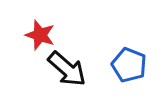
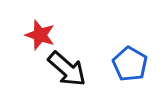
blue pentagon: moved 1 px right, 1 px up; rotated 8 degrees clockwise
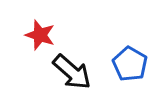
black arrow: moved 5 px right, 3 px down
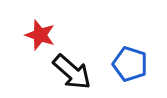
blue pentagon: rotated 12 degrees counterclockwise
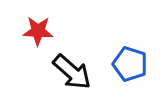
red star: moved 2 px left, 4 px up; rotated 16 degrees counterclockwise
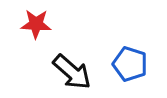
red star: moved 2 px left, 7 px up
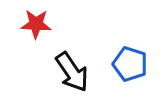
black arrow: rotated 15 degrees clockwise
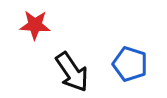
red star: moved 1 px left, 1 px down
